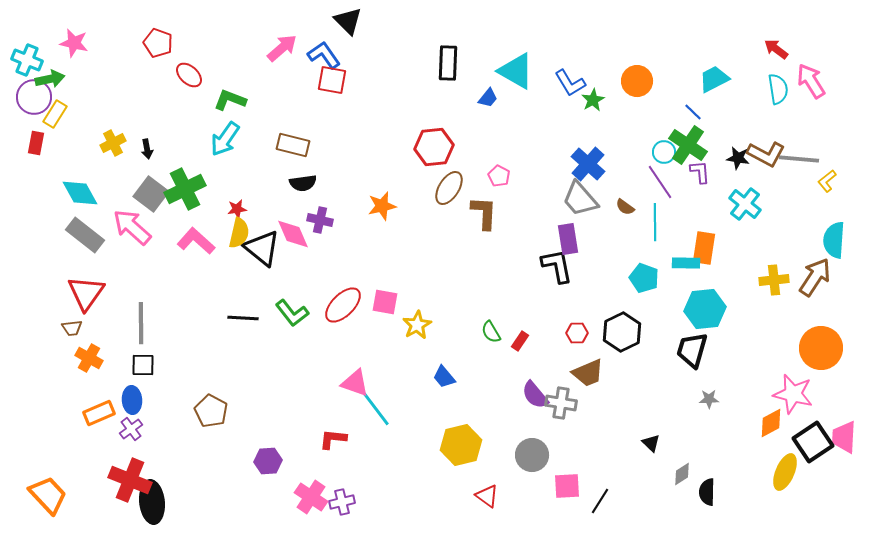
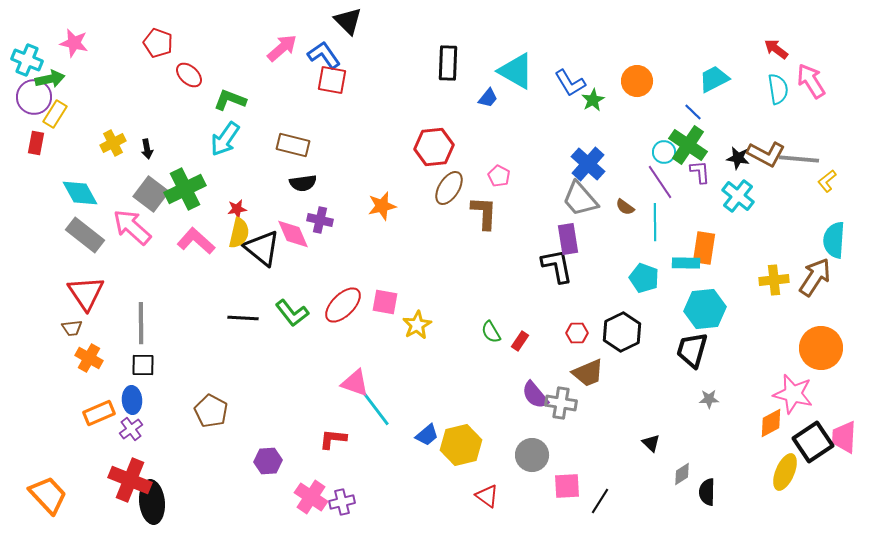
cyan cross at (745, 204): moved 7 px left, 8 px up
red triangle at (86, 293): rotated 9 degrees counterclockwise
blue trapezoid at (444, 377): moved 17 px left, 58 px down; rotated 90 degrees counterclockwise
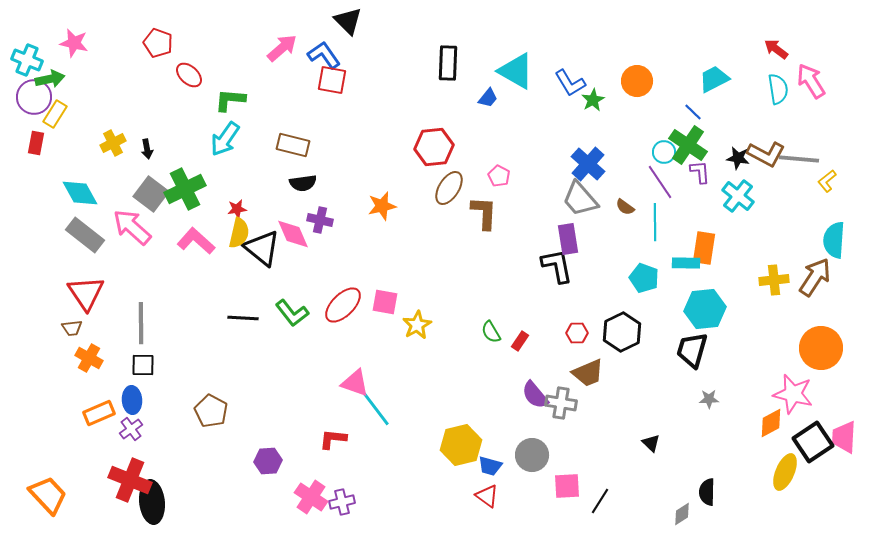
green L-shape at (230, 100): rotated 16 degrees counterclockwise
blue trapezoid at (427, 435): moved 63 px right, 31 px down; rotated 55 degrees clockwise
gray diamond at (682, 474): moved 40 px down
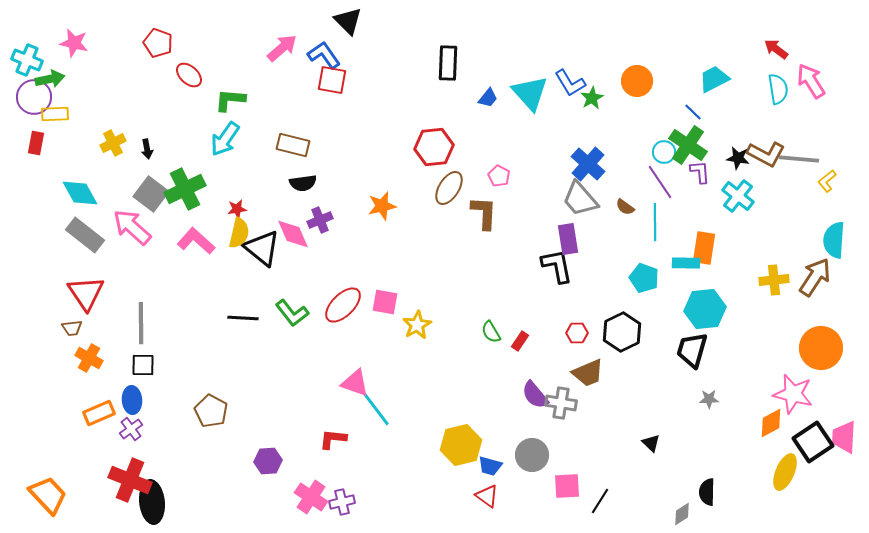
cyan triangle at (516, 71): moved 14 px right, 22 px down; rotated 18 degrees clockwise
green star at (593, 100): moved 1 px left, 2 px up
yellow rectangle at (55, 114): rotated 56 degrees clockwise
purple cross at (320, 220): rotated 35 degrees counterclockwise
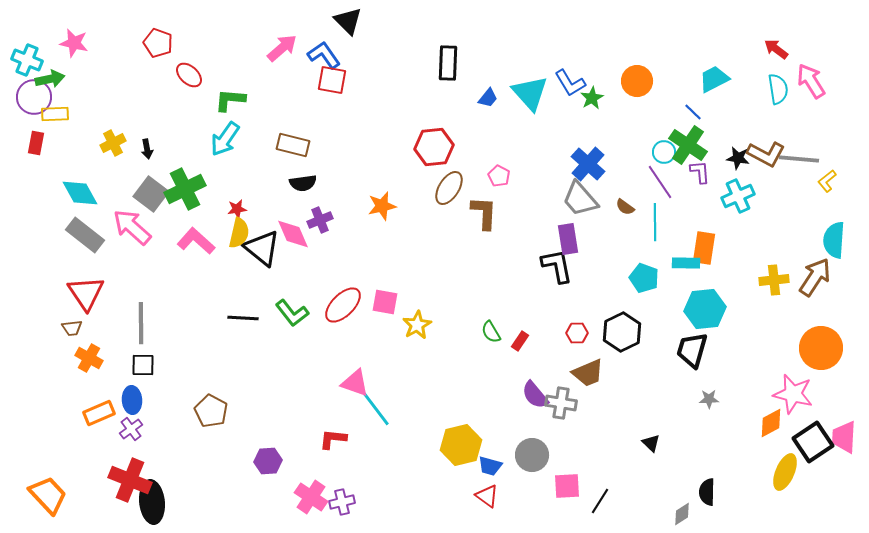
cyan cross at (738, 196): rotated 28 degrees clockwise
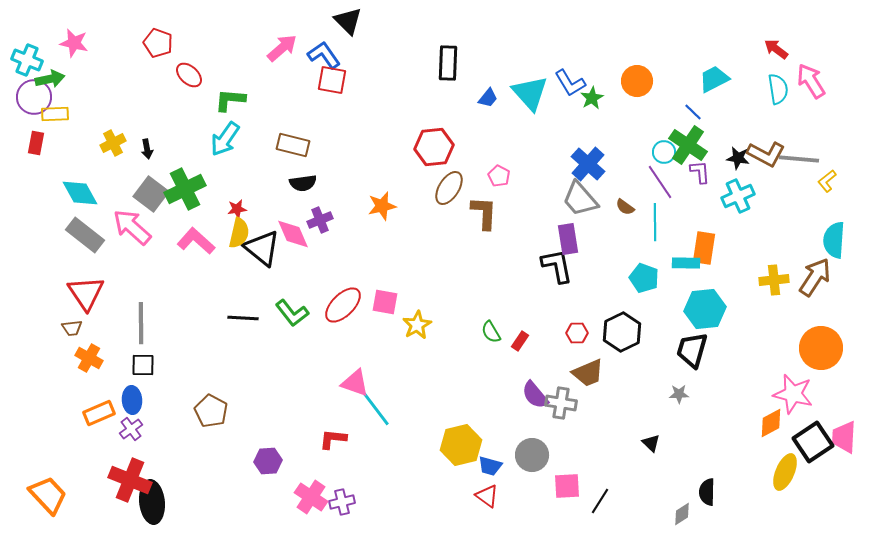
gray star at (709, 399): moved 30 px left, 5 px up
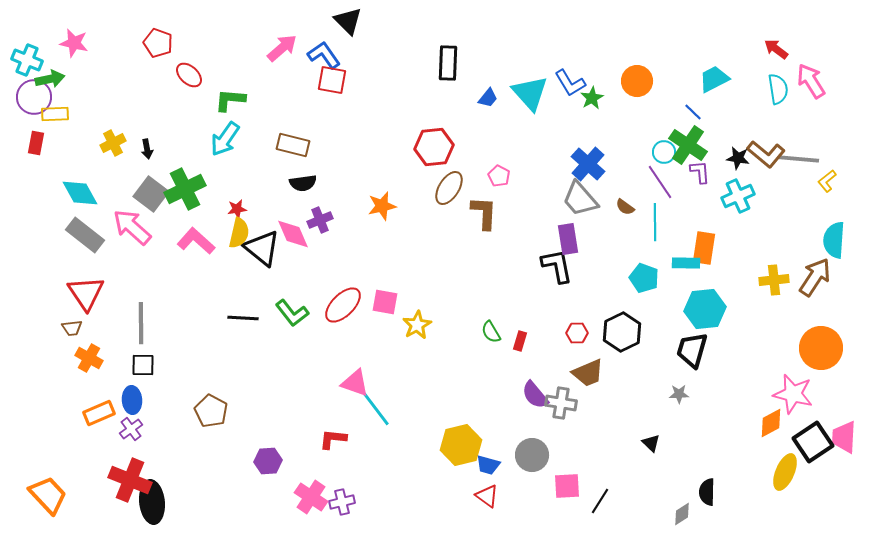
brown L-shape at (766, 154): rotated 12 degrees clockwise
red rectangle at (520, 341): rotated 18 degrees counterclockwise
blue trapezoid at (490, 466): moved 2 px left, 1 px up
